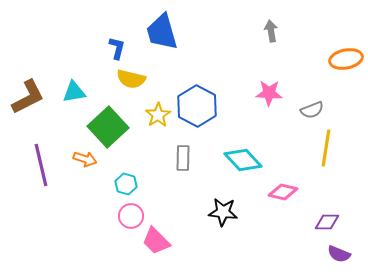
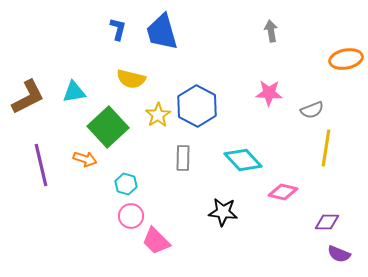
blue L-shape: moved 1 px right, 19 px up
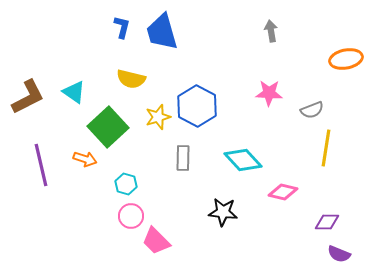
blue L-shape: moved 4 px right, 2 px up
cyan triangle: rotated 45 degrees clockwise
yellow star: moved 2 px down; rotated 15 degrees clockwise
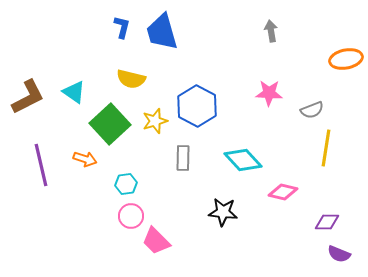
yellow star: moved 3 px left, 4 px down
green square: moved 2 px right, 3 px up
cyan hexagon: rotated 25 degrees counterclockwise
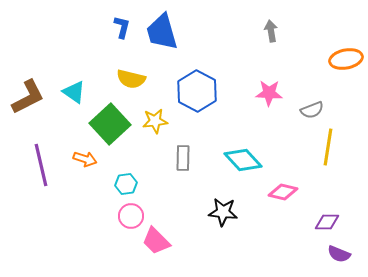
blue hexagon: moved 15 px up
yellow star: rotated 10 degrees clockwise
yellow line: moved 2 px right, 1 px up
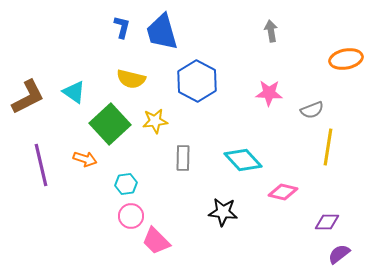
blue hexagon: moved 10 px up
purple semicircle: rotated 120 degrees clockwise
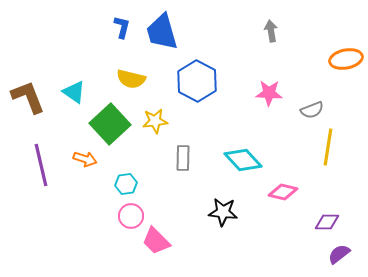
brown L-shape: rotated 84 degrees counterclockwise
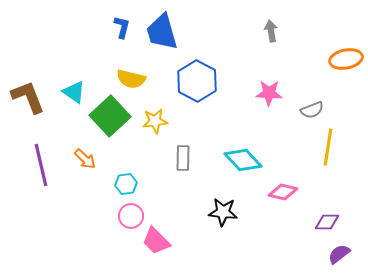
green square: moved 8 px up
orange arrow: rotated 25 degrees clockwise
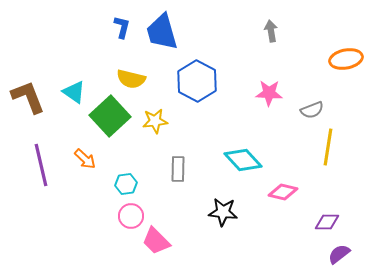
gray rectangle: moved 5 px left, 11 px down
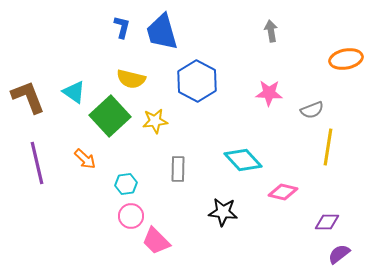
purple line: moved 4 px left, 2 px up
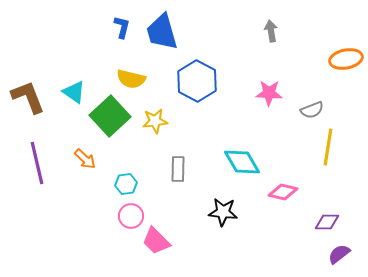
cyan diamond: moved 1 px left, 2 px down; rotated 12 degrees clockwise
